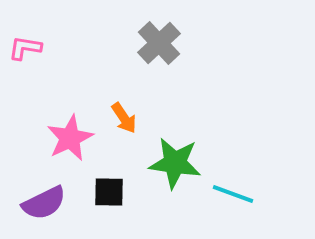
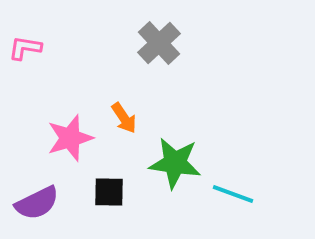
pink star: rotated 9 degrees clockwise
purple semicircle: moved 7 px left
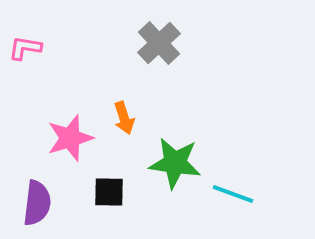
orange arrow: rotated 16 degrees clockwise
purple semicircle: rotated 57 degrees counterclockwise
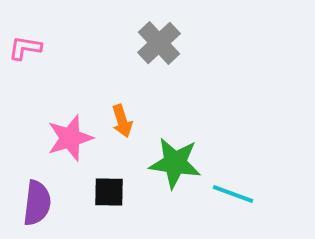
orange arrow: moved 2 px left, 3 px down
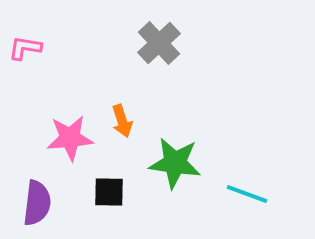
pink star: rotated 12 degrees clockwise
cyan line: moved 14 px right
